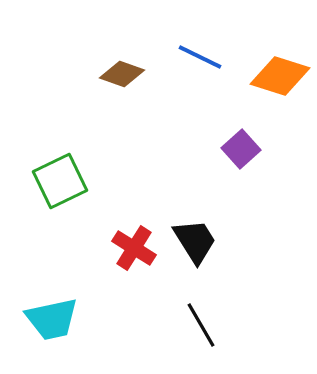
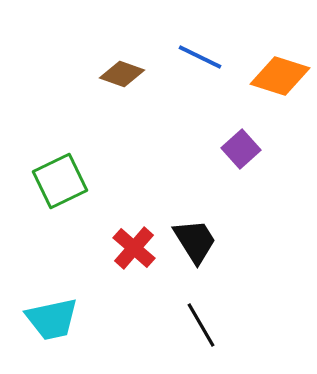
red cross: rotated 9 degrees clockwise
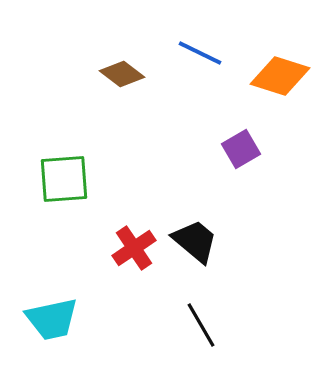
blue line: moved 4 px up
brown diamond: rotated 18 degrees clockwise
purple square: rotated 12 degrees clockwise
green square: moved 4 px right, 2 px up; rotated 22 degrees clockwise
black trapezoid: rotated 18 degrees counterclockwise
red cross: rotated 15 degrees clockwise
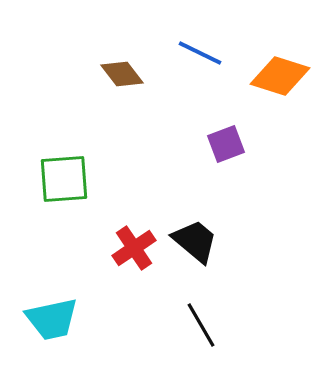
brown diamond: rotated 15 degrees clockwise
purple square: moved 15 px left, 5 px up; rotated 9 degrees clockwise
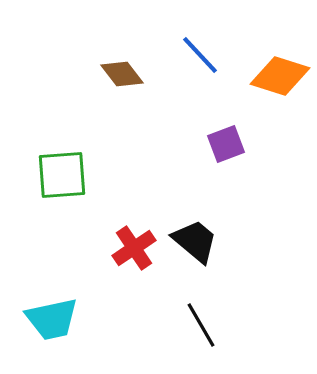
blue line: moved 2 px down; rotated 21 degrees clockwise
green square: moved 2 px left, 4 px up
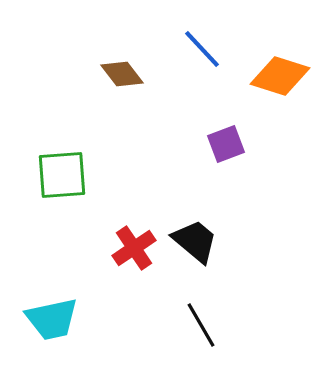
blue line: moved 2 px right, 6 px up
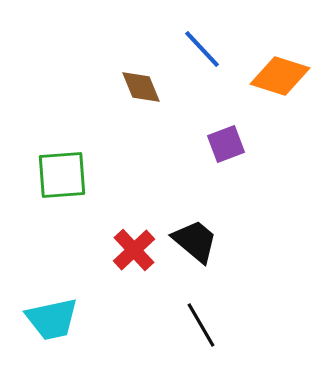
brown diamond: moved 19 px right, 13 px down; rotated 15 degrees clockwise
red cross: moved 2 px down; rotated 9 degrees counterclockwise
